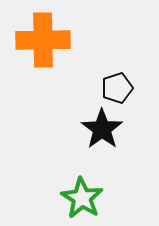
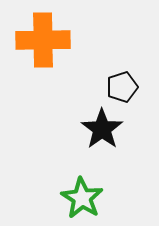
black pentagon: moved 5 px right, 1 px up
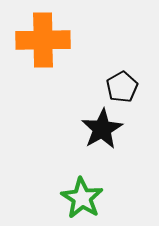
black pentagon: rotated 12 degrees counterclockwise
black star: rotated 6 degrees clockwise
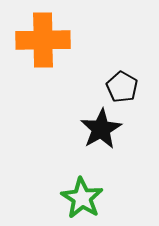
black pentagon: rotated 12 degrees counterclockwise
black star: moved 1 px left
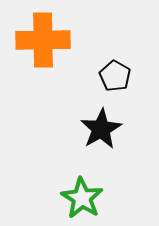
black pentagon: moved 7 px left, 11 px up
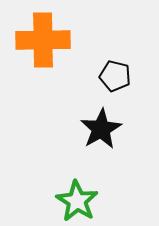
black pentagon: rotated 16 degrees counterclockwise
green star: moved 5 px left, 3 px down
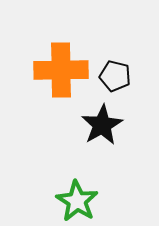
orange cross: moved 18 px right, 30 px down
black star: moved 1 px right, 4 px up
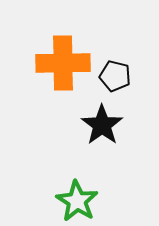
orange cross: moved 2 px right, 7 px up
black star: rotated 6 degrees counterclockwise
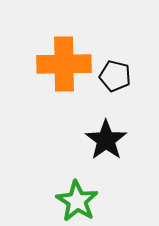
orange cross: moved 1 px right, 1 px down
black star: moved 4 px right, 15 px down
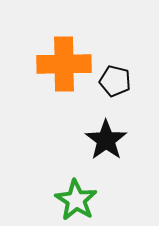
black pentagon: moved 5 px down
green star: moved 1 px left, 1 px up
